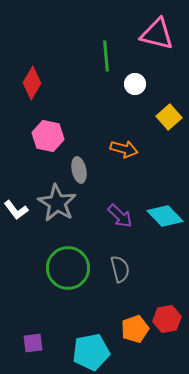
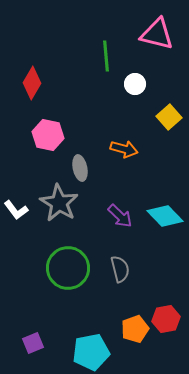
pink hexagon: moved 1 px up
gray ellipse: moved 1 px right, 2 px up
gray star: moved 2 px right
red hexagon: moved 1 px left
purple square: rotated 15 degrees counterclockwise
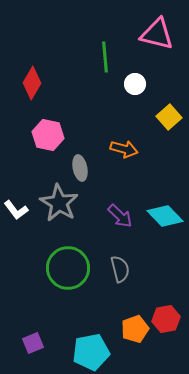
green line: moved 1 px left, 1 px down
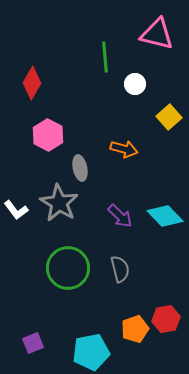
pink hexagon: rotated 16 degrees clockwise
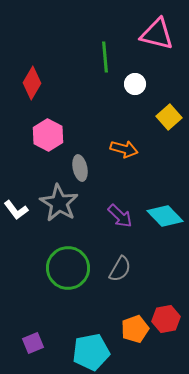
gray semicircle: rotated 44 degrees clockwise
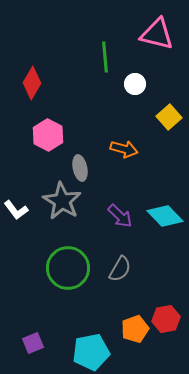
gray star: moved 3 px right, 2 px up
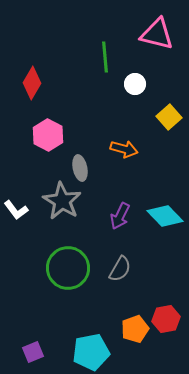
purple arrow: rotated 72 degrees clockwise
purple square: moved 9 px down
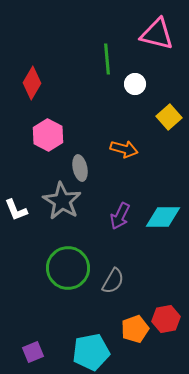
green line: moved 2 px right, 2 px down
white L-shape: rotated 15 degrees clockwise
cyan diamond: moved 2 px left, 1 px down; rotated 45 degrees counterclockwise
gray semicircle: moved 7 px left, 12 px down
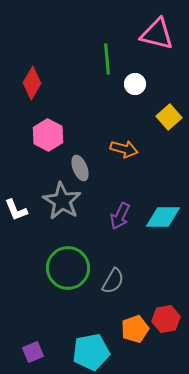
gray ellipse: rotated 10 degrees counterclockwise
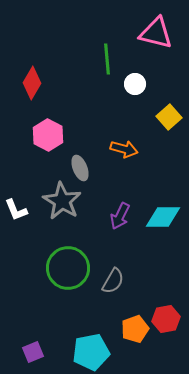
pink triangle: moved 1 px left, 1 px up
